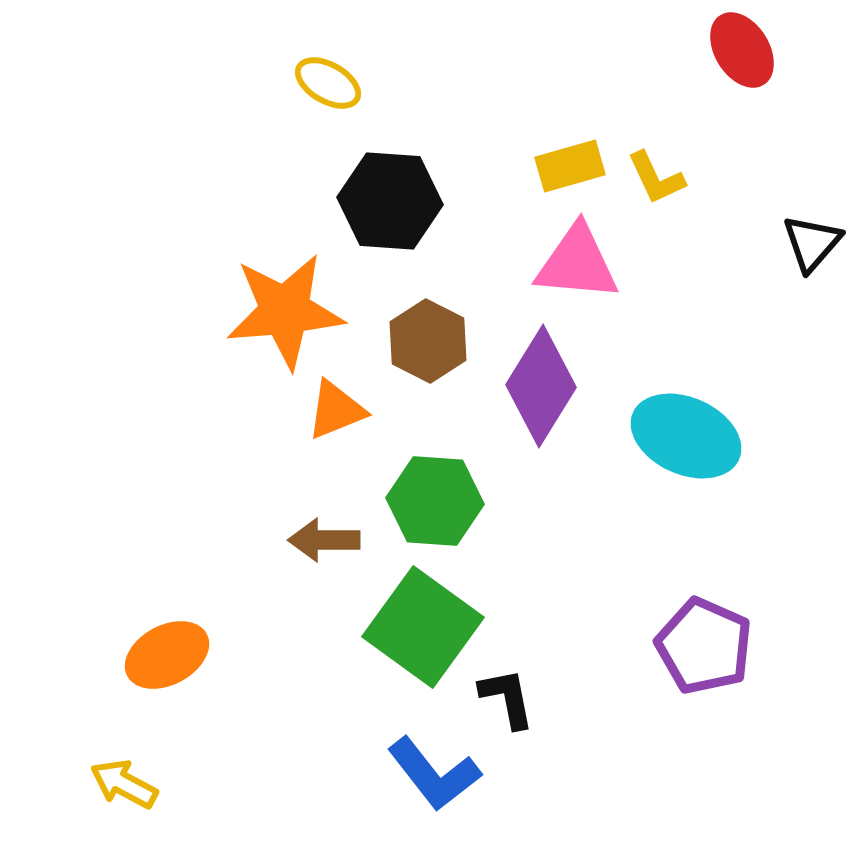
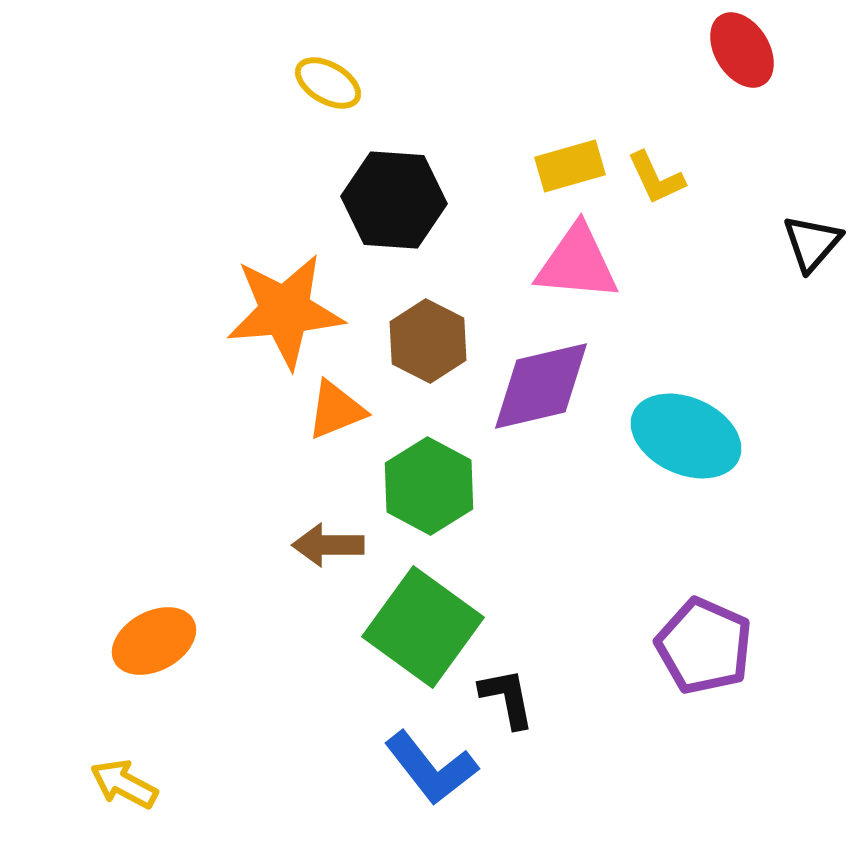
black hexagon: moved 4 px right, 1 px up
purple diamond: rotated 45 degrees clockwise
green hexagon: moved 6 px left, 15 px up; rotated 24 degrees clockwise
brown arrow: moved 4 px right, 5 px down
orange ellipse: moved 13 px left, 14 px up
blue L-shape: moved 3 px left, 6 px up
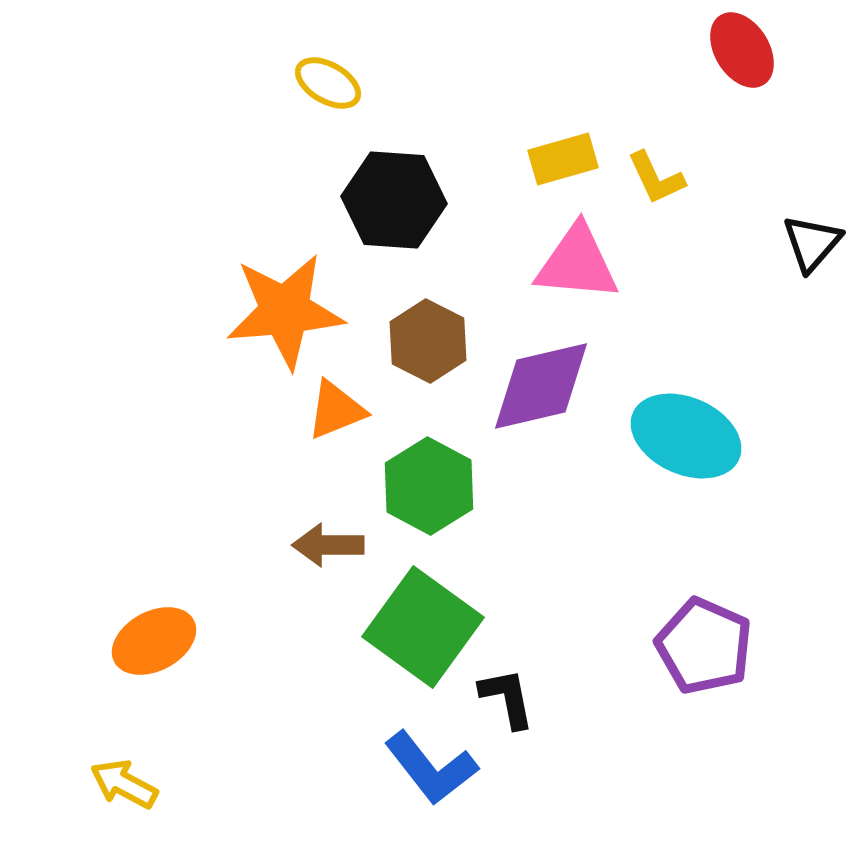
yellow rectangle: moved 7 px left, 7 px up
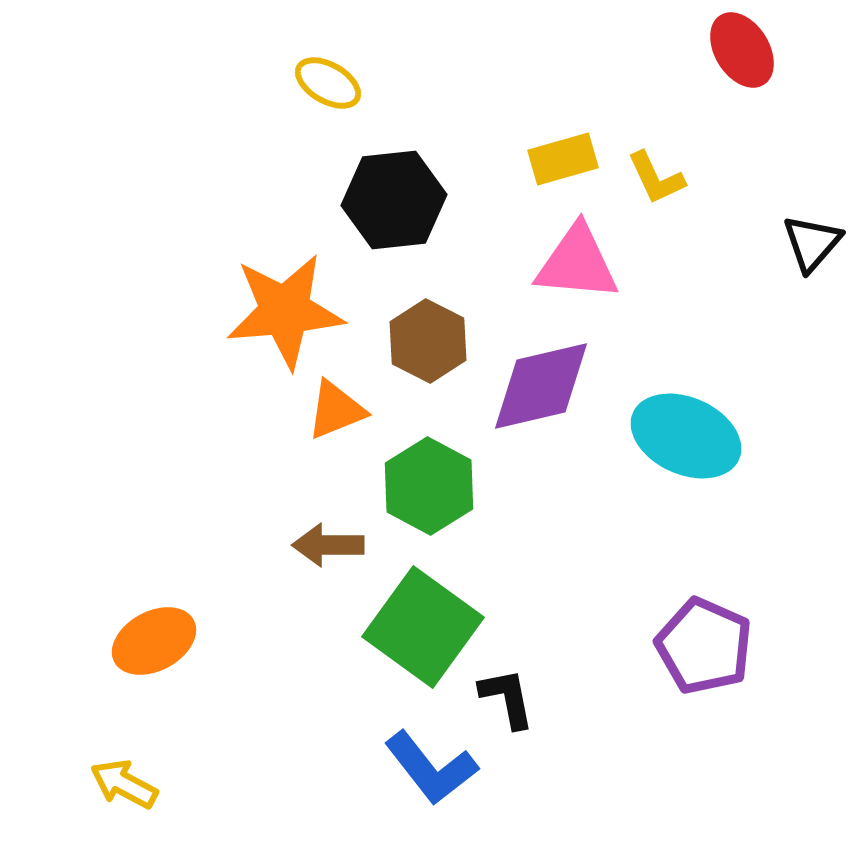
black hexagon: rotated 10 degrees counterclockwise
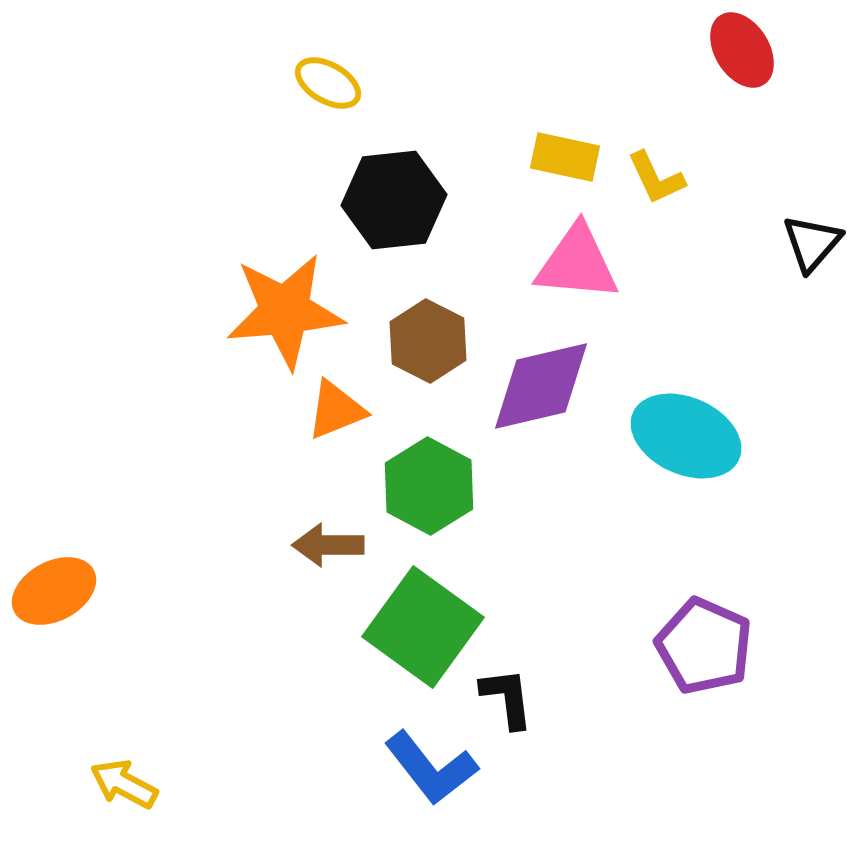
yellow rectangle: moved 2 px right, 2 px up; rotated 28 degrees clockwise
orange ellipse: moved 100 px left, 50 px up
black L-shape: rotated 4 degrees clockwise
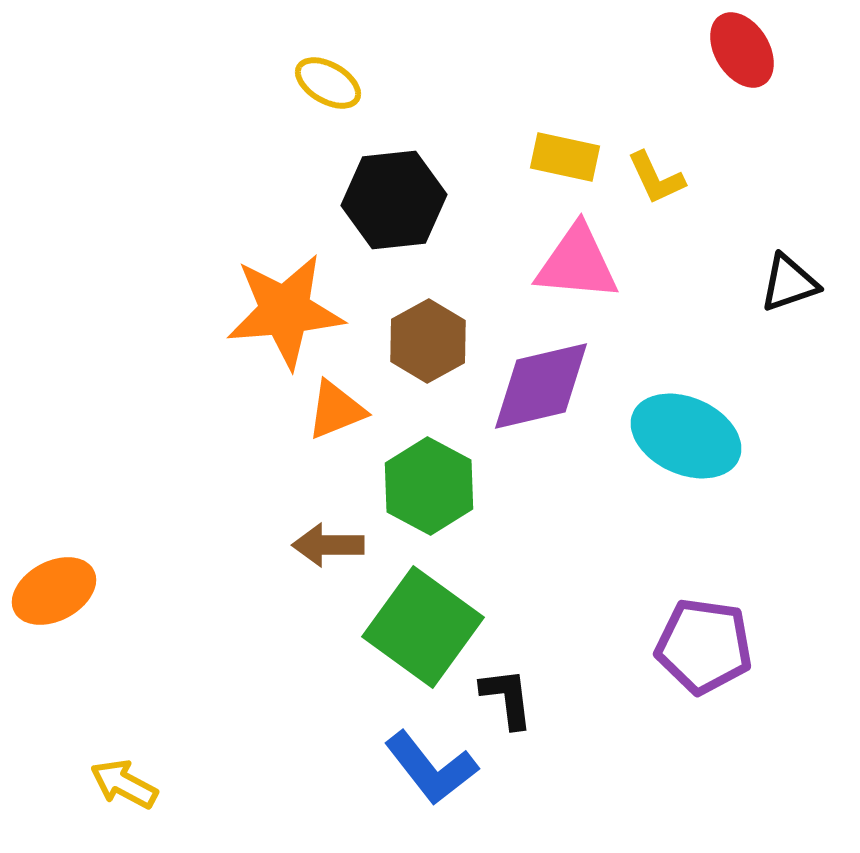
black triangle: moved 23 px left, 40 px down; rotated 30 degrees clockwise
brown hexagon: rotated 4 degrees clockwise
purple pentagon: rotated 16 degrees counterclockwise
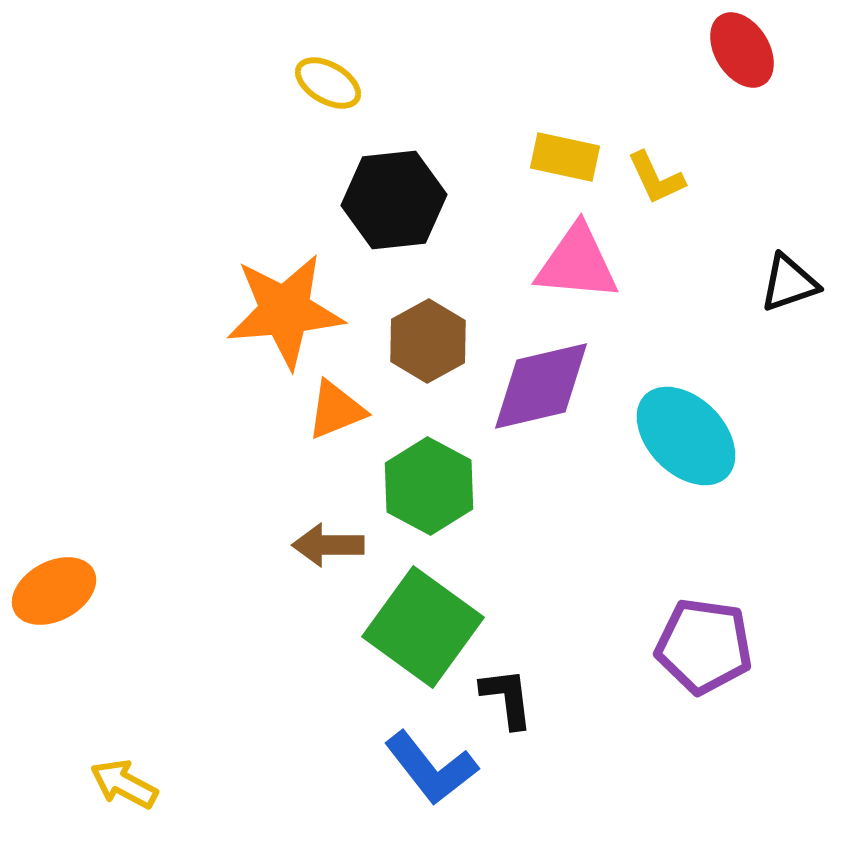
cyan ellipse: rotated 21 degrees clockwise
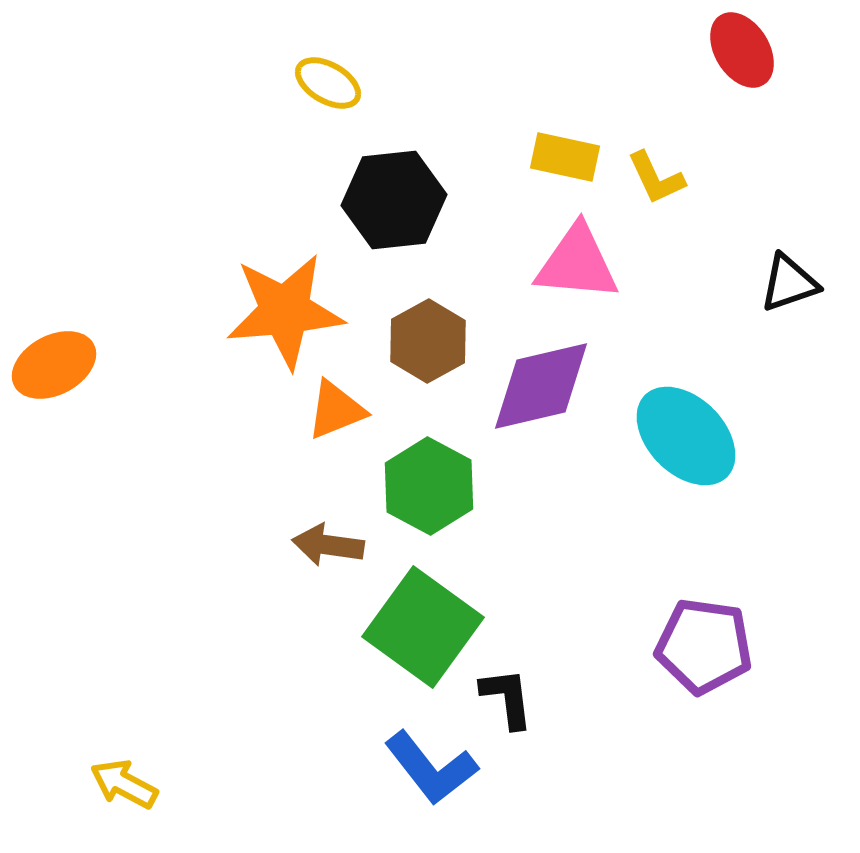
brown arrow: rotated 8 degrees clockwise
orange ellipse: moved 226 px up
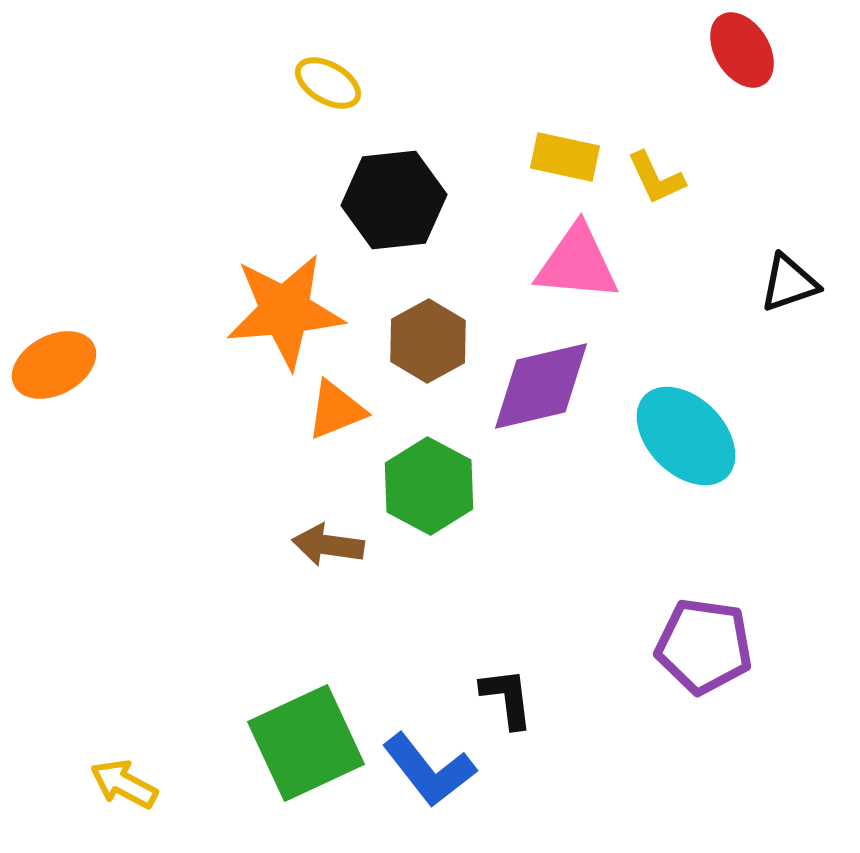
green square: moved 117 px left, 116 px down; rotated 29 degrees clockwise
blue L-shape: moved 2 px left, 2 px down
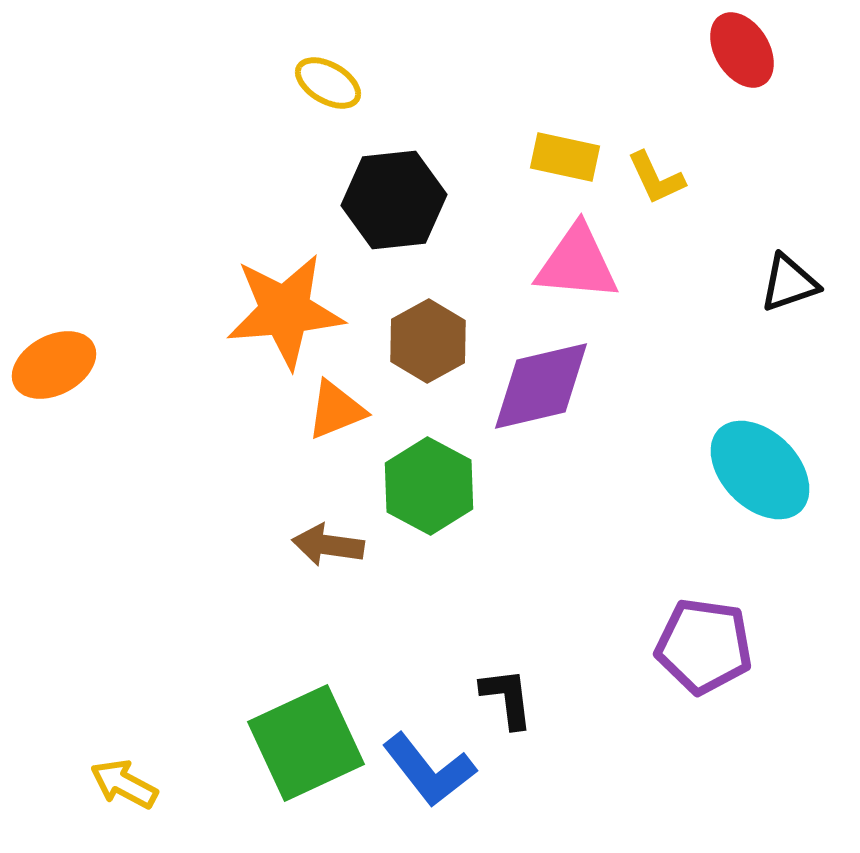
cyan ellipse: moved 74 px right, 34 px down
